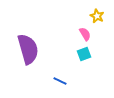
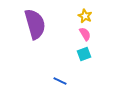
yellow star: moved 12 px left
purple semicircle: moved 7 px right, 25 px up
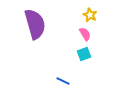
yellow star: moved 5 px right, 1 px up
blue line: moved 3 px right
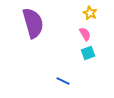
yellow star: moved 2 px up
purple semicircle: moved 2 px left, 1 px up
cyan square: moved 4 px right, 1 px up
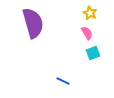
pink semicircle: moved 2 px right, 1 px up
cyan square: moved 5 px right
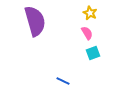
purple semicircle: moved 2 px right, 2 px up
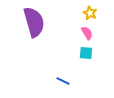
purple semicircle: moved 1 px left, 1 px down
cyan square: moved 7 px left; rotated 24 degrees clockwise
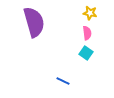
yellow star: rotated 16 degrees counterclockwise
pink semicircle: rotated 24 degrees clockwise
cyan square: rotated 32 degrees clockwise
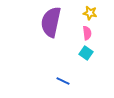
purple semicircle: moved 17 px right; rotated 152 degrees counterclockwise
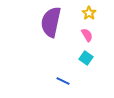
yellow star: moved 1 px left; rotated 24 degrees clockwise
pink semicircle: moved 2 px down; rotated 24 degrees counterclockwise
cyan square: moved 5 px down
